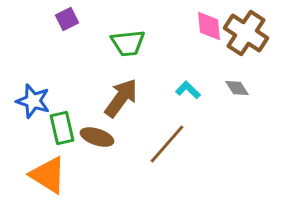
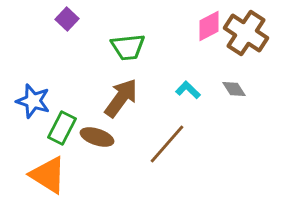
purple square: rotated 20 degrees counterclockwise
pink diamond: rotated 68 degrees clockwise
green trapezoid: moved 4 px down
gray diamond: moved 3 px left, 1 px down
green rectangle: rotated 40 degrees clockwise
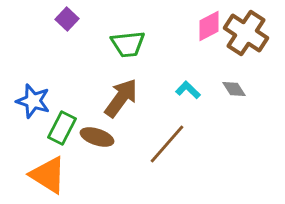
green trapezoid: moved 3 px up
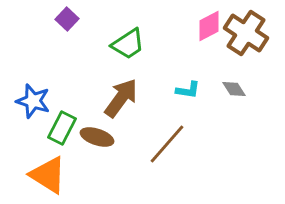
green trapezoid: rotated 27 degrees counterclockwise
cyan L-shape: rotated 145 degrees clockwise
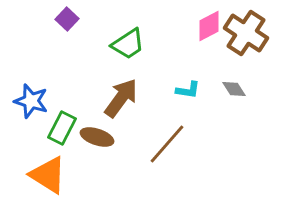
blue star: moved 2 px left
